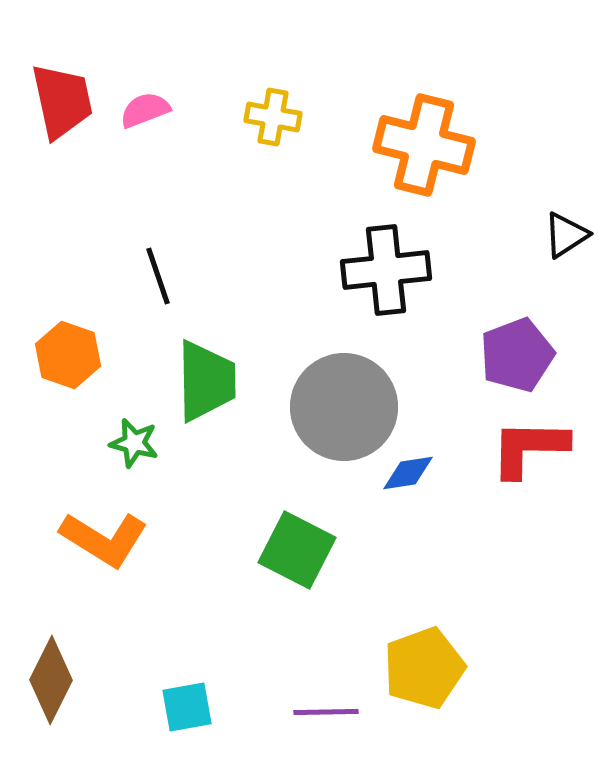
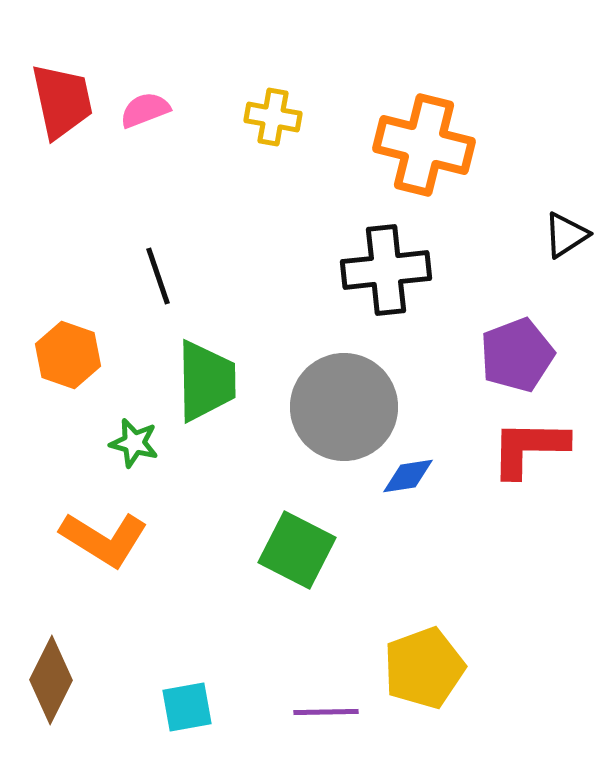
blue diamond: moved 3 px down
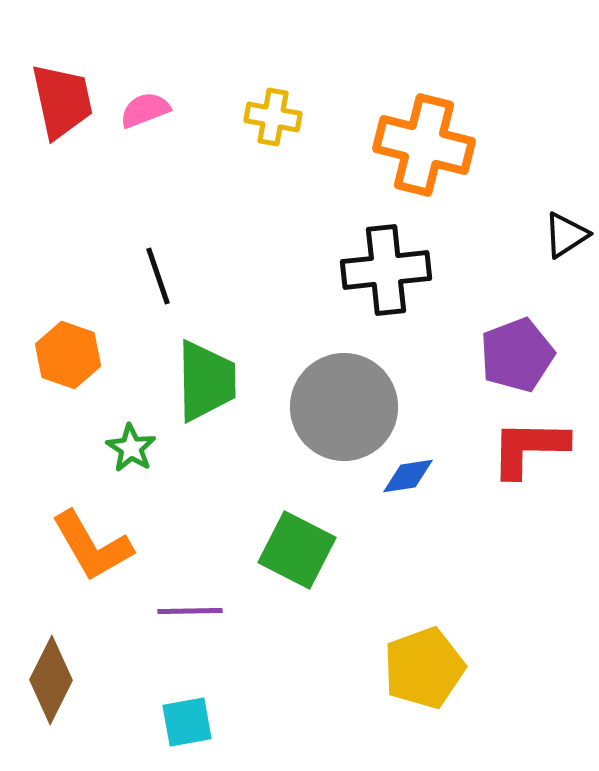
green star: moved 3 px left, 5 px down; rotated 18 degrees clockwise
orange L-shape: moved 12 px left, 7 px down; rotated 28 degrees clockwise
cyan square: moved 15 px down
purple line: moved 136 px left, 101 px up
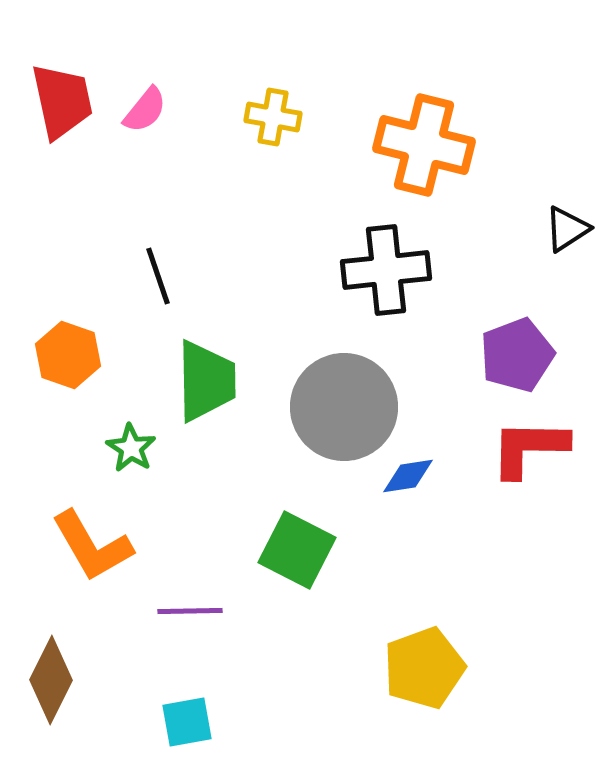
pink semicircle: rotated 150 degrees clockwise
black triangle: moved 1 px right, 6 px up
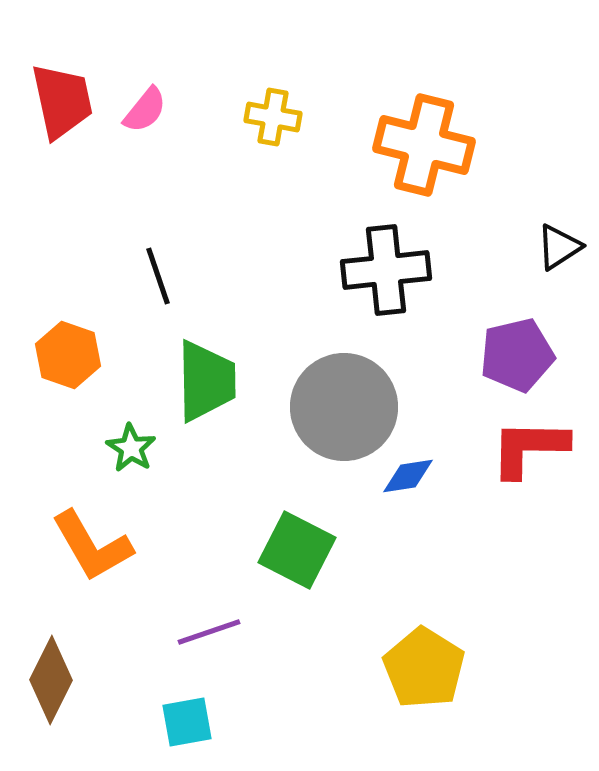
black triangle: moved 8 px left, 18 px down
purple pentagon: rotated 8 degrees clockwise
purple line: moved 19 px right, 21 px down; rotated 18 degrees counterclockwise
yellow pentagon: rotated 20 degrees counterclockwise
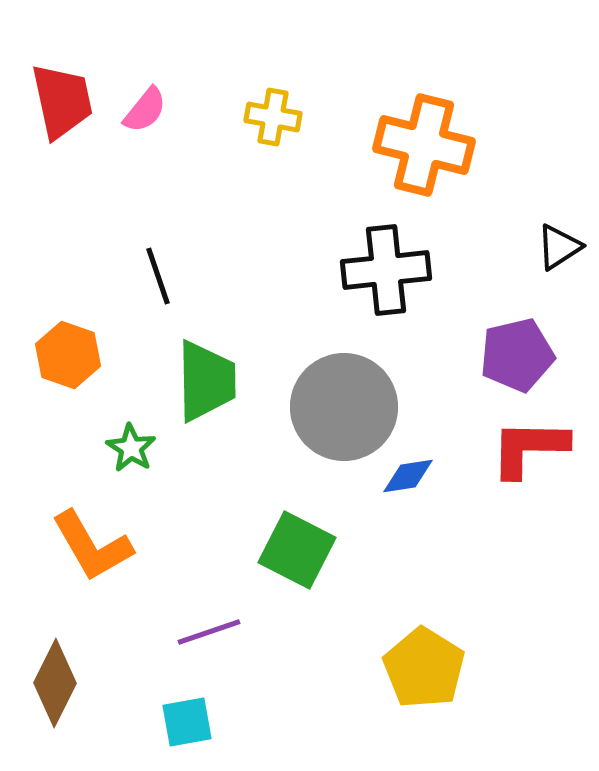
brown diamond: moved 4 px right, 3 px down
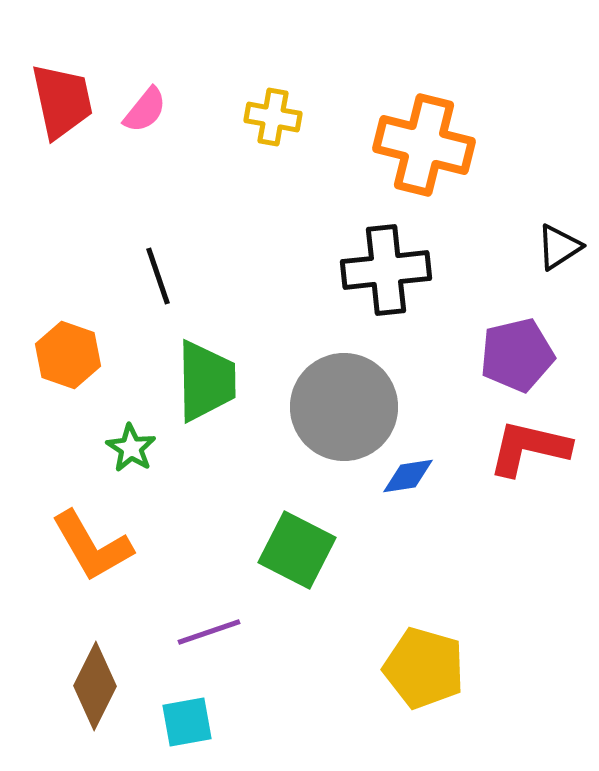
red L-shape: rotated 12 degrees clockwise
yellow pentagon: rotated 16 degrees counterclockwise
brown diamond: moved 40 px right, 3 px down
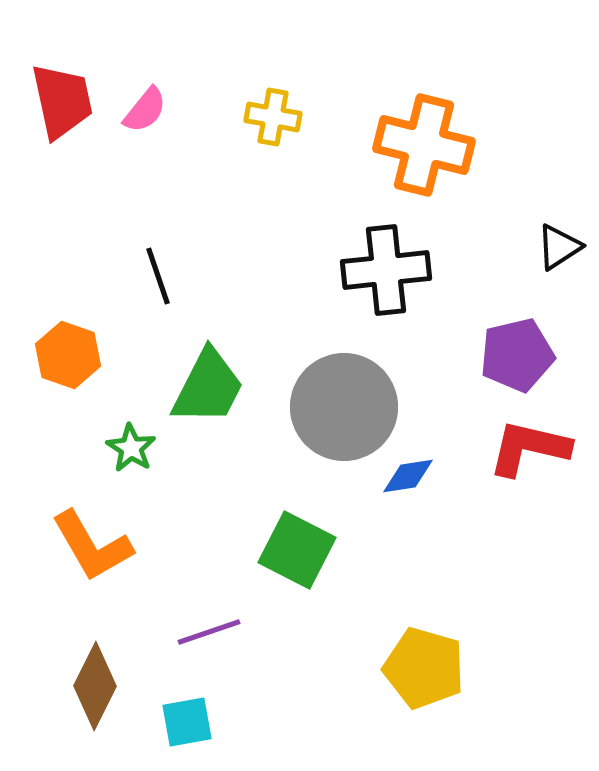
green trapezoid: moved 2 px right, 6 px down; rotated 28 degrees clockwise
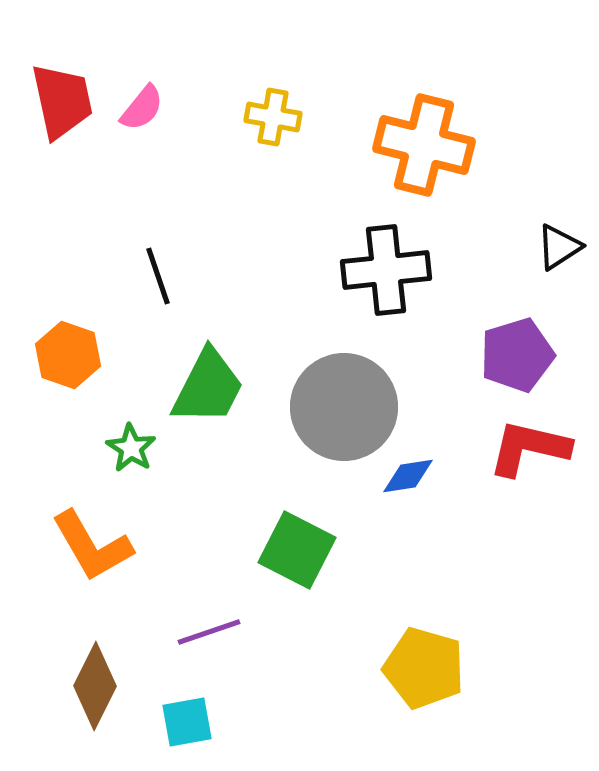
pink semicircle: moved 3 px left, 2 px up
purple pentagon: rotated 4 degrees counterclockwise
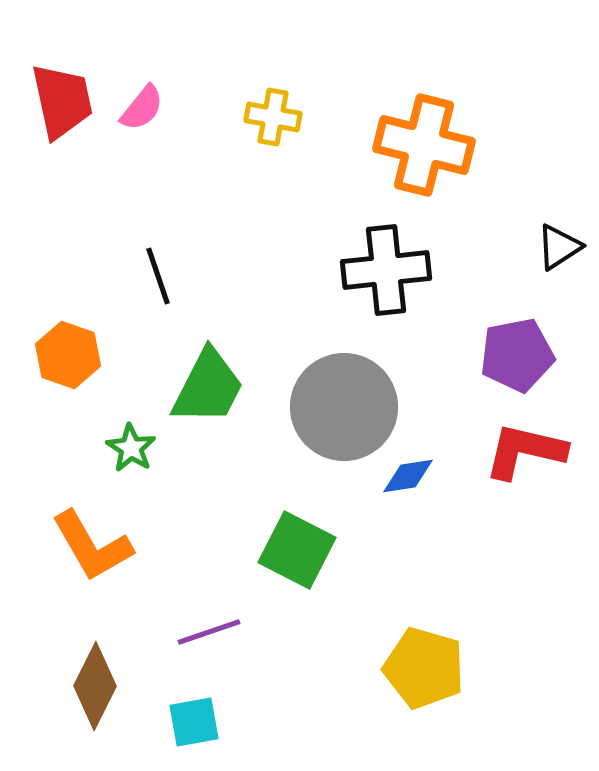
purple pentagon: rotated 6 degrees clockwise
red L-shape: moved 4 px left, 3 px down
cyan square: moved 7 px right
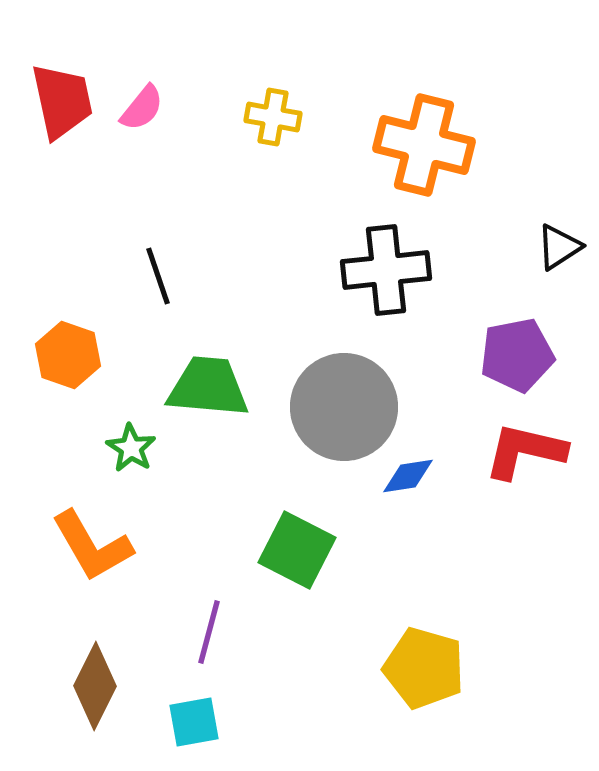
green trapezoid: rotated 112 degrees counterclockwise
purple line: rotated 56 degrees counterclockwise
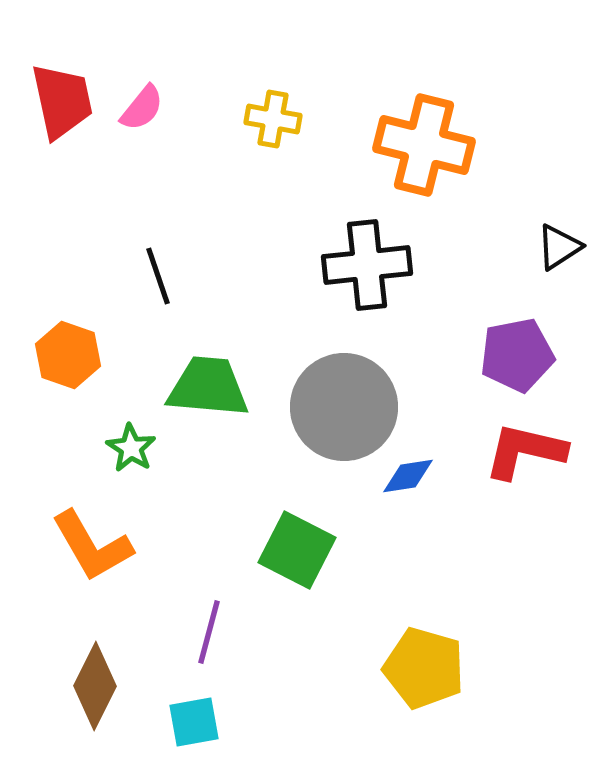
yellow cross: moved 2 px down
black cross: moved 19 px left, 5 px up
